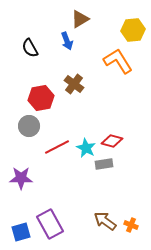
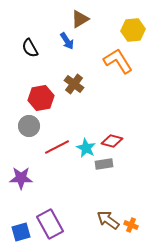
blue arrow: rotated 12 degrees counterclockwise
brown arrow: moved 3 px right, 1 px up
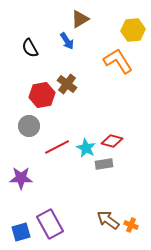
brown cross: moved 7 px left
red hexagon: moved 1 px right, 3 px up
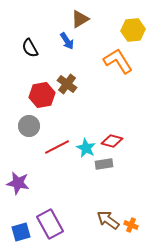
purple star: moved 3 px left, 5 px down; rotated 10 degrees clockwise
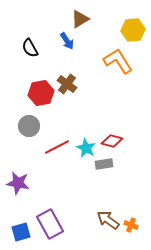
red hexagon: moved 1 px left, 2 px up
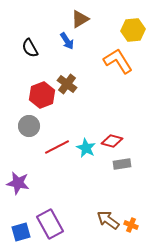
red hexagon: moved 1 px right, 2 px down; rotated 10 degrees counterclockwise
gray rectangle: moved 18 px right
